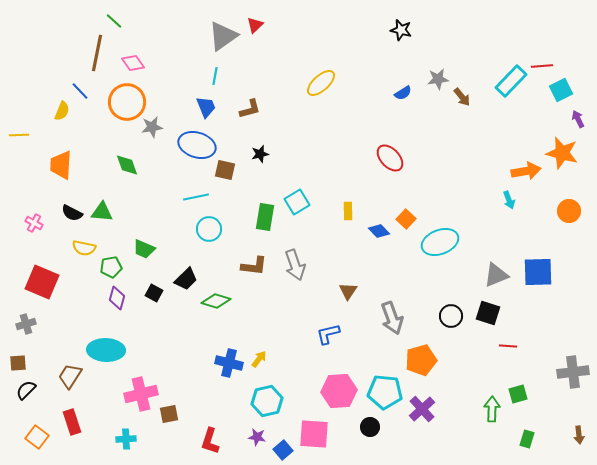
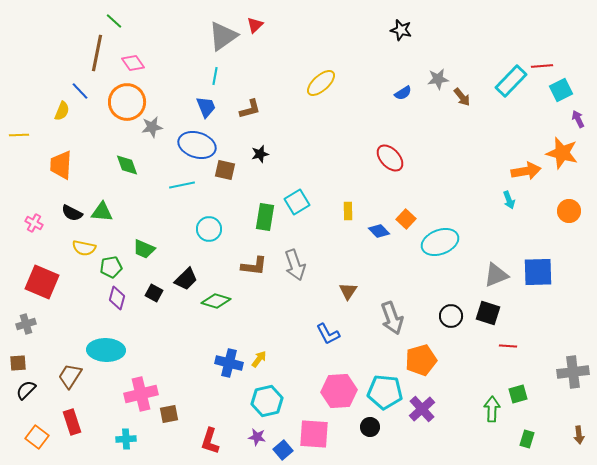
cyan line at (196, 197): moved 14 px left, 12 px up
blue L-shape at (328, 334): rotated 105 degrees counterclockwise
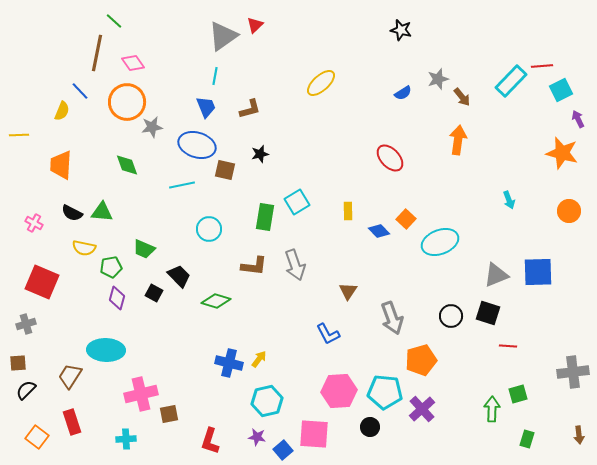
gray star at (438, 79): rotated 10 degrees counterclockwise
orange arrow at (526, 171): moved 68 px left, 31 px up; rotated 72 degrees counterclockwise
black trapezoid at (186, 279): moved 7 px left, 3 px up; rotated 90 degrees counterclockwise
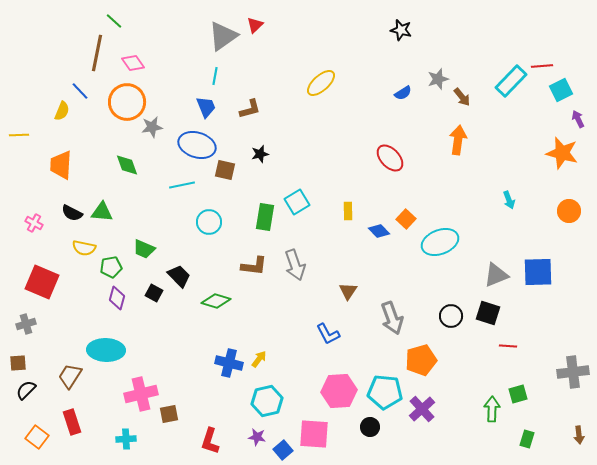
cyan circle at (209, 229): moved 7 px up
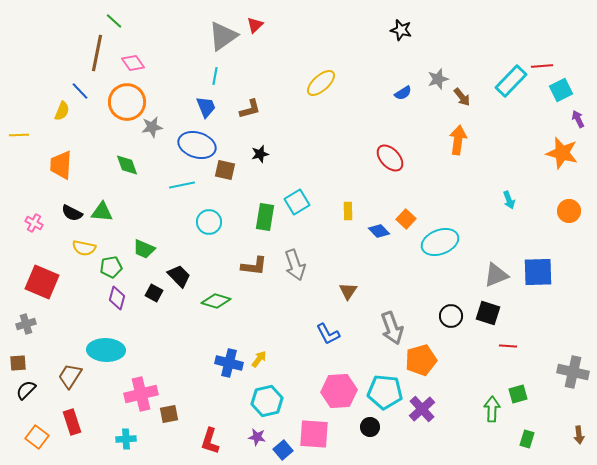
gray arrow at (392, 318): moved 10 px down
gray cross at (573, 372): rotated 20 degrees clockwise
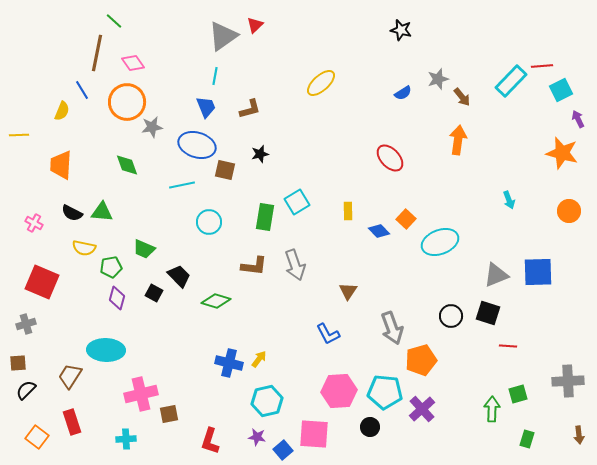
blue line at (80, 91): moved 2 px right, 1 px up; rotated 12 degrees clockwise
gray cross at (573, 372): moved 5 px left, 9 px down; rotated 16 degrees counterclockwise
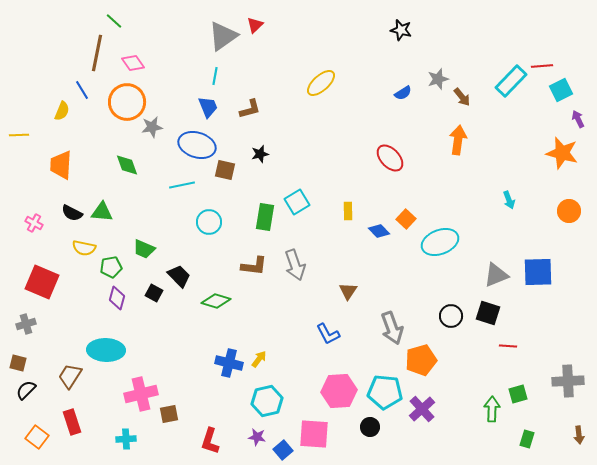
blue trapezoid at (206, 107): moved 2 px right
brown square at (18, 363): rotated 18 degrees clockwise
